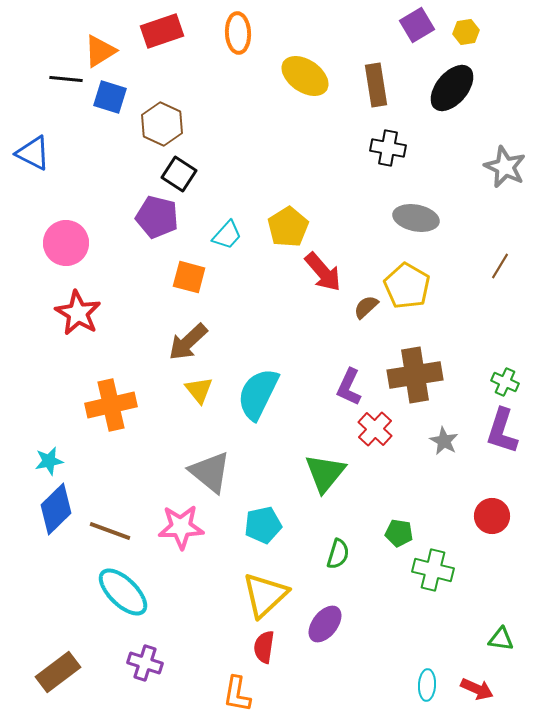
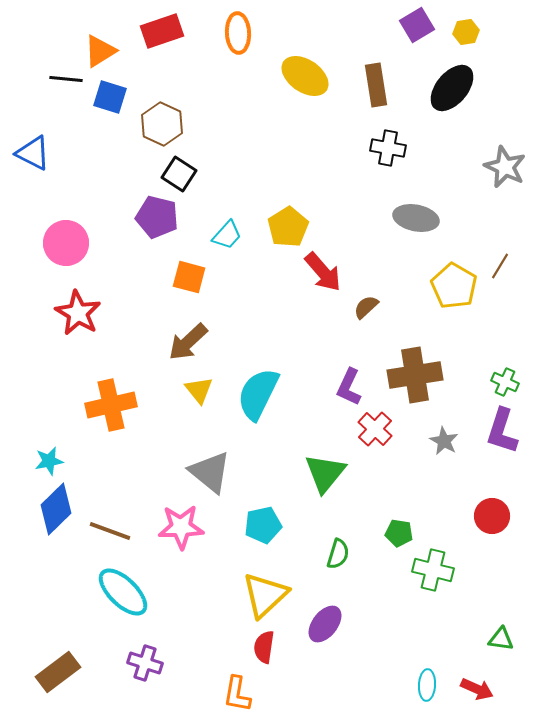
yellow pentagon at (407, 286): moved 47 px right
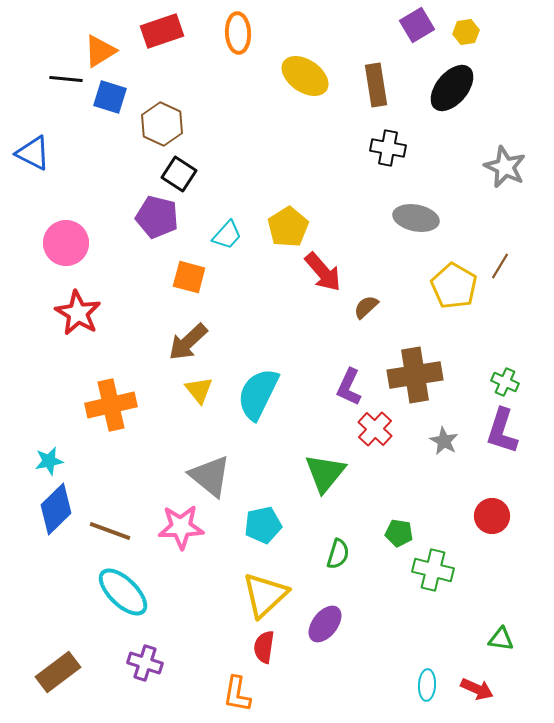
gray triangle at (210, 472): moved 4 px down
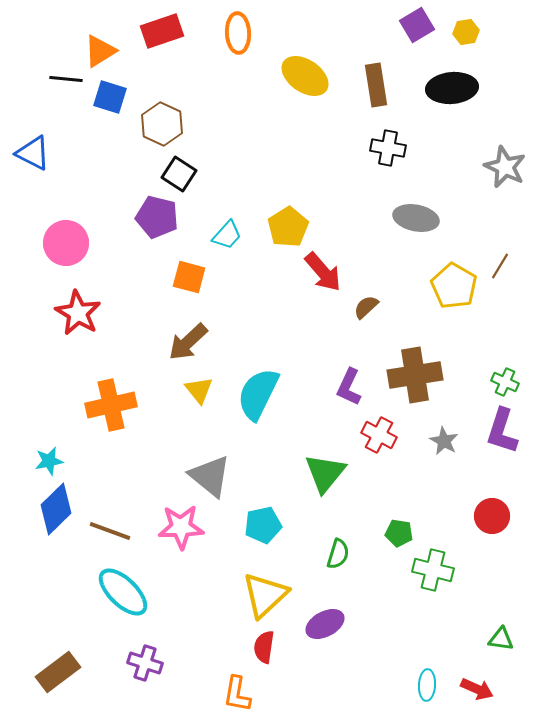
black ellipse at (452, 88): rotated 45 degrees clockwise
red cross at (375, 429): moved 4 px right, 6 px down; rotated 16 degrees counterclockwise
purple ellipse at (325, 624): rotated 24 degrees clockwise
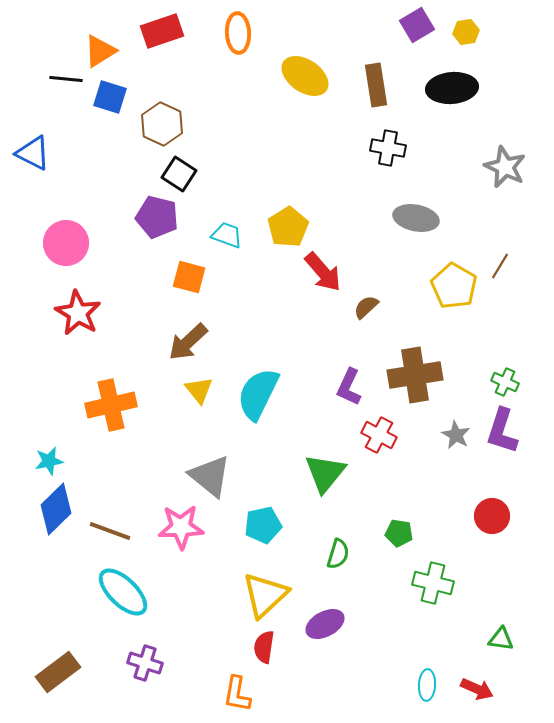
cyan trapezoid at (227, 235): rotated 112 degrees counterclockwise
gray star at (444, 441): moved 12 px right, 6 px up
green cross at (433, 570): moved 13 px down
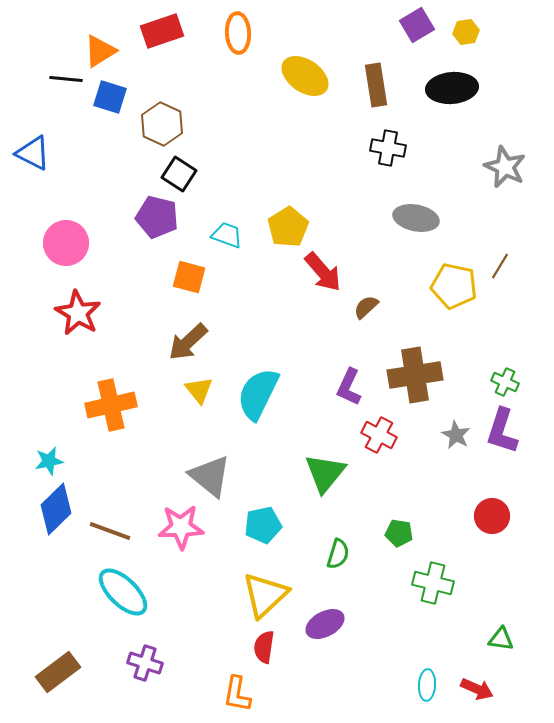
yellow pentagon at (454, 286): rotated 18 degrees counterclockwise
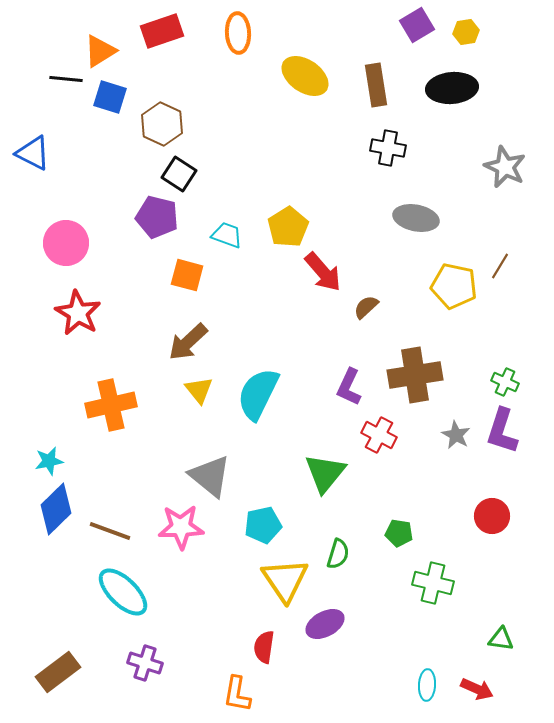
orange square at (189, 277): moved 2 px left, 2 px up
yellow triangle at (265, 595): moved 20 px right, 15 px up; rotated 21 degrees counterclockwise
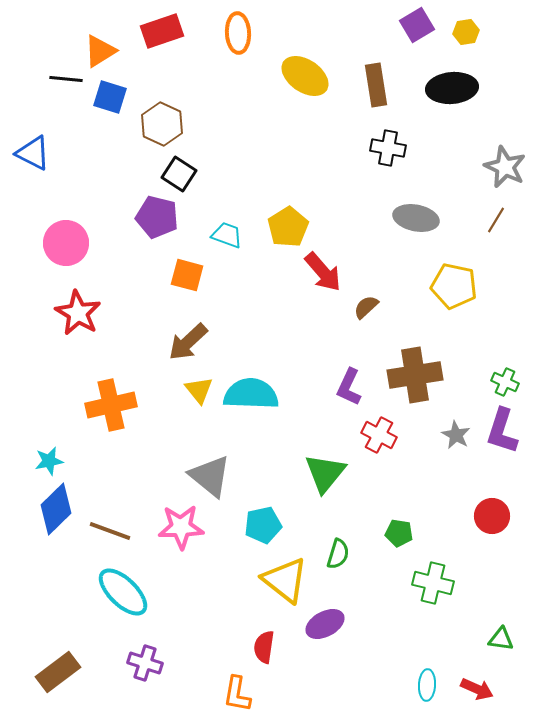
brown line at (500, 266): moved 4 px left, 46 px up
cyan semicircle at (258, 394): moved 7 px left; rotated 66 degrees clockwise
yellow triangle at (285, 580): rotated 18 degrees counterclockwise
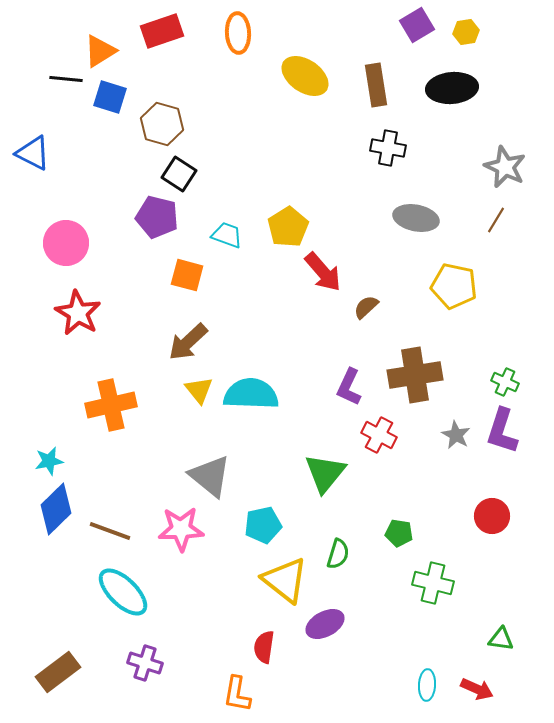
brown hexagon at (162, 124): rotated 9 degrees counterclockwise
pink star at (181, 527): moved 2 px down
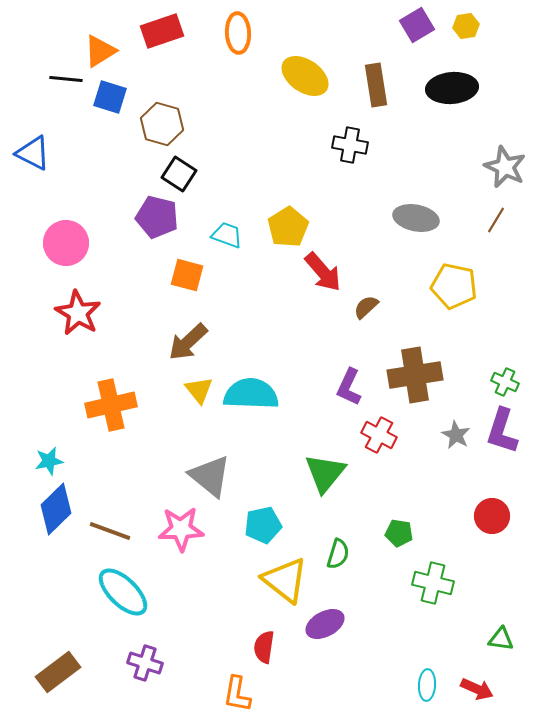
yellow hexagon at (466, 32): moved 6 px up
black cross at (388, 148): moved 38 px left, 3 px up
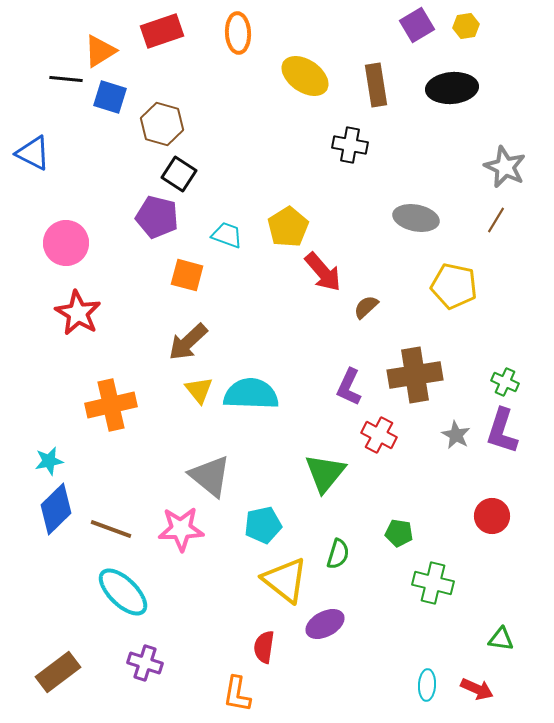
brown line at (110, 531): moved 1 px right, 2 px up
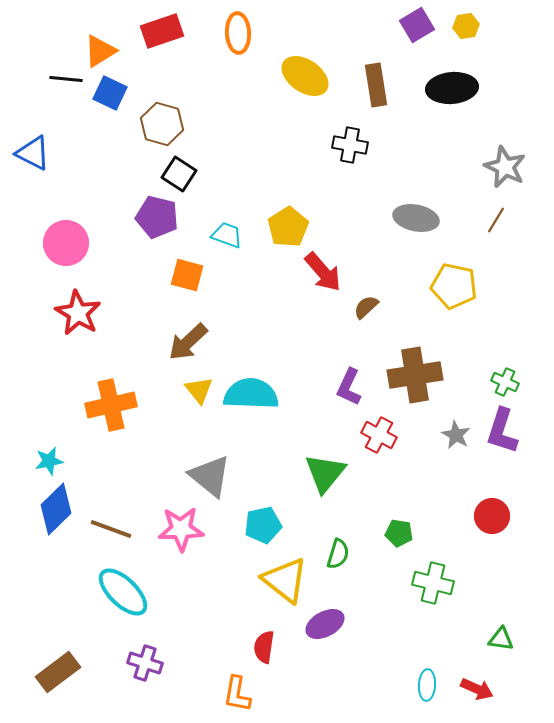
blue square at (110, 97): moved 4 px up; rotated 8 degrees clockwise
